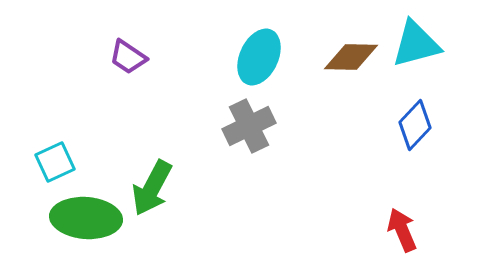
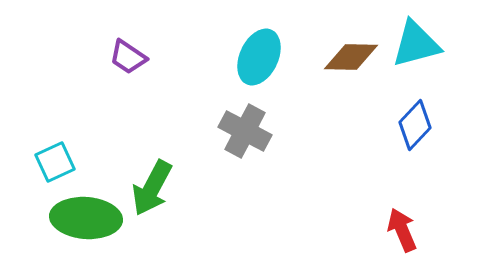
gray cross: moved 4 px left, 5 px down; rotated 36 degrees counterclockwise
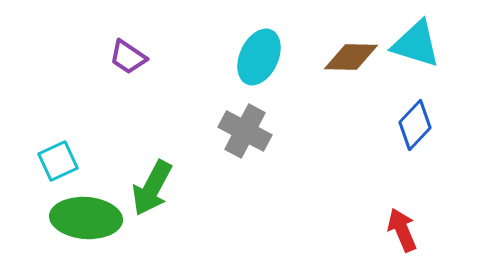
cyan triangle: rotated 32 degrees clockwise
cyan square: moved 3 px right, 1 px up
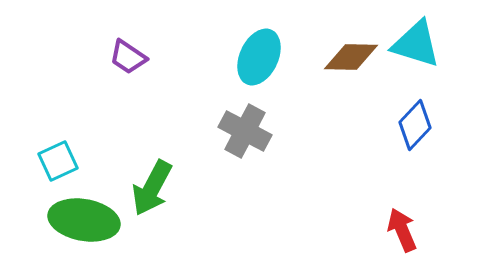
green ellipse: moved 2 px left, 2 px down; rotated 6 degrees clockwise
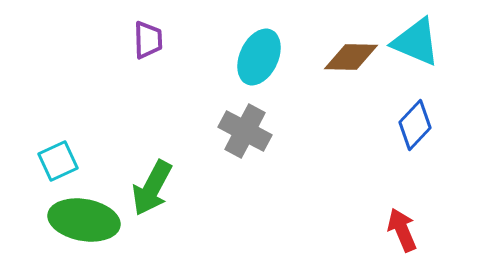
cyan triangle: moved 2 px up; rotated 6 degrees clockwise
purple trapezoid: moved 20 px right, 17 px up; rotated 126 degrees counterclockwise
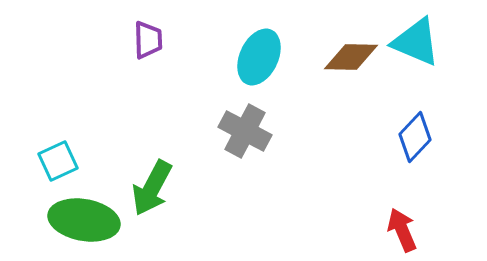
blue diamond: moved 12 px down
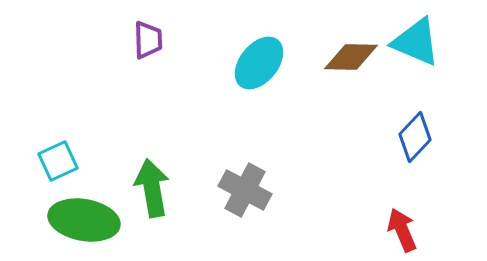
cyan ellipse: moved 6 px down; rotated 14 degrees clockwise
gray cross: moved 59 px down
green arrow: rotated 142 degrees clockwise
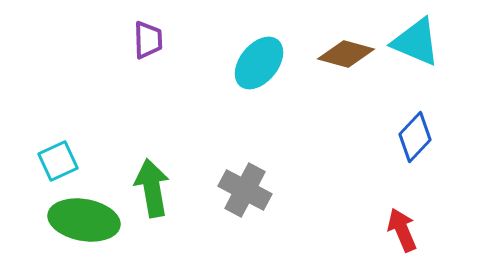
brown diamond: moved 5 px left, 3 px up; rotated 14 degrees clockwise
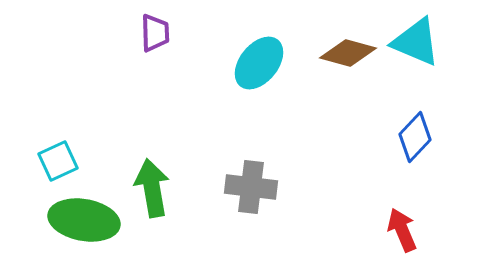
purple trapezoid: moved 7 px right, 7 px up
brown diamond: moved 2 px right, 1 px up
gray cross: moved 6 px right, 3 px up; rotated 21 degrees counterclockwise
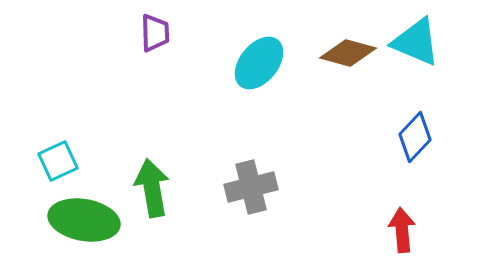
gray cross: rotated 21 degrees counterclockwise
red arrow: rotated 18 degrees clockwise
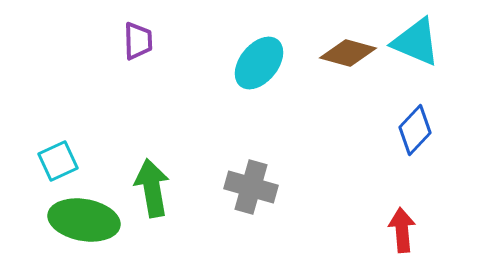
purple trapezoid: moved 17 px left, 8 px down
blue diamond: moved 7 px up
gray cross: rotated 30 degrees clockwise
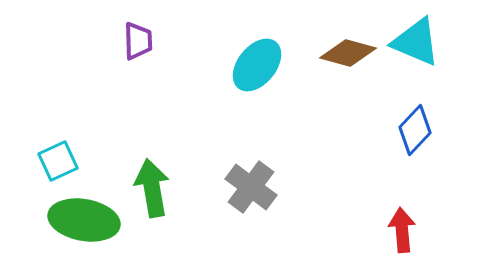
cyan ellipse: moved 2 px left, 2 px down
gray cross: rotated 21 degrees clockwise
